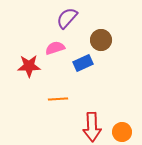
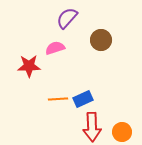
blue rectangle: moved 36 px down
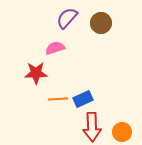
brown circle: moved 17 px up
red star: moved 7 px right, 7 px down
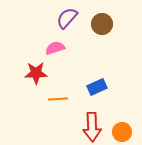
brown circle: moved 1 px right, 1 px down
blue rectangle: moved 14 px right, 12 px up
